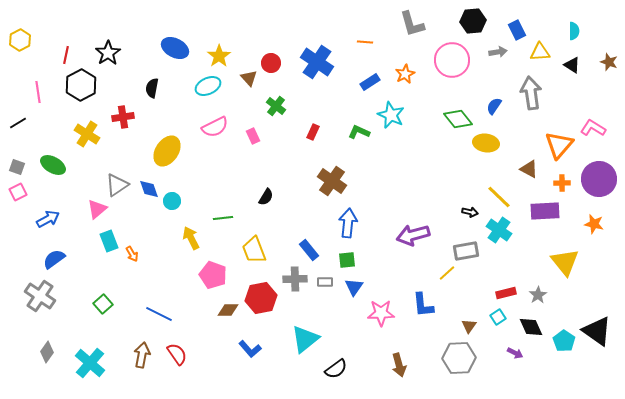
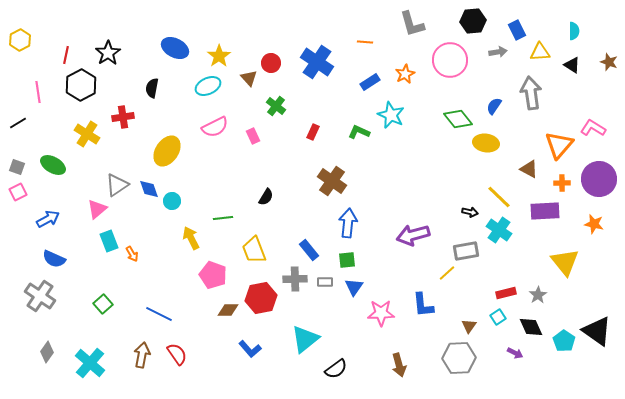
pink circle at (452, 60): moved 2 px left
blue semicircle at (54, 259): rotated 120 degrees counterclockwise
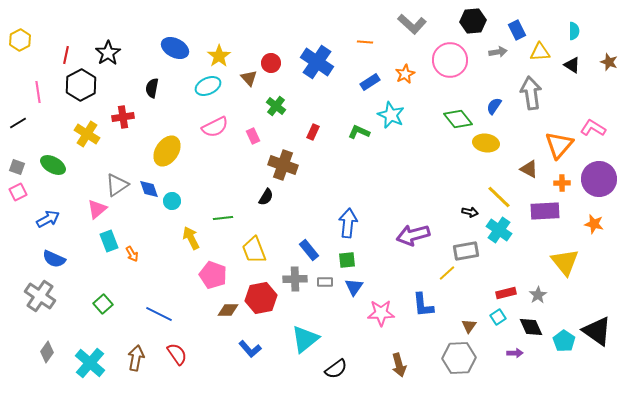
gray L-shape at (412, 24): rotated 32 degrees counterclockwise
brown cross at (332, 181): moved 49 px left, 16 px up; rotated 16 degrees counterclockwise
purple arrow at (515, 353): rotated 28 degrees counterclockwise
brown arrow at (142, 355): moved 6 px left, 3 px down
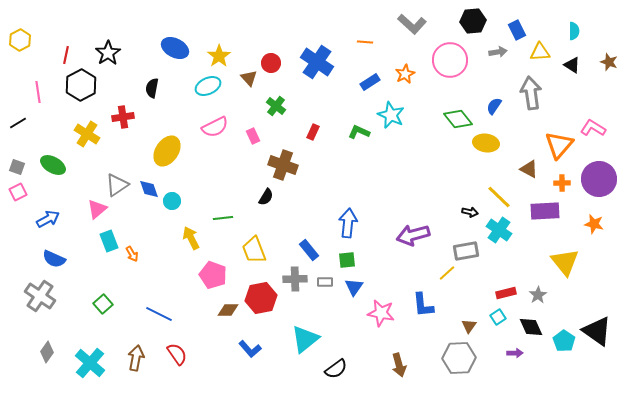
pink star at (381, 313): rotated 12 degrees clockwise
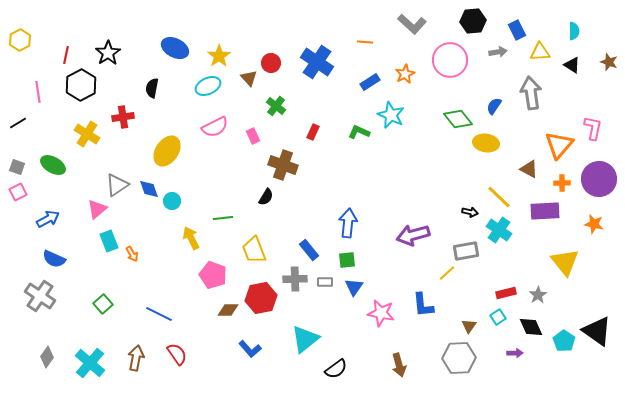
pink L-shape at (593, 128): rotated 70 degrees clockwise
gray diamond at (47, 352): moved 5 px down
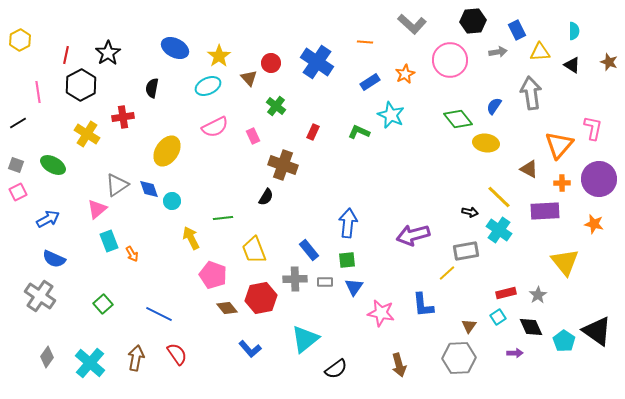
gray square at (17, 167): moved 1 px left, 2 px up
brown diamond at (228, 310): moved 1 px left, 2 px up; rotated 50 degrees clockwise
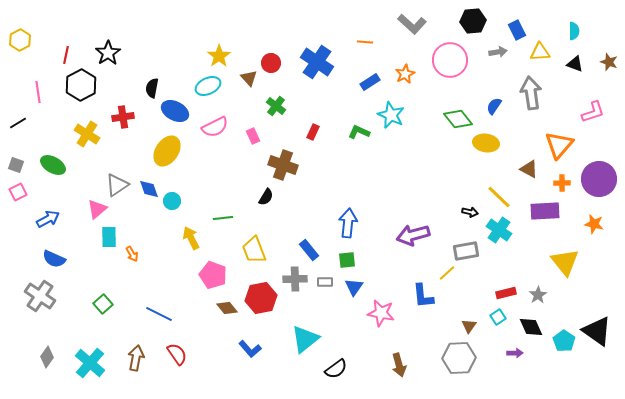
blue ellipse at (175, 48): moved 63 px down
black triangle at (572, 65): moved 3 px right, 1 px up; rotated 12 degrees counterclockwise
pink L-shape at (593, 128): moved 16 px up; rotated 60 degrees clockwise
cyan rectangle at (109, 241): moved 4 px up; rotated 20 degrees clockwise
blue L-shape at (423, 305): moved 9 px up
